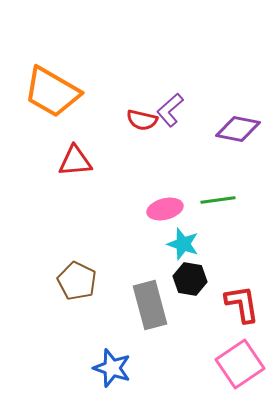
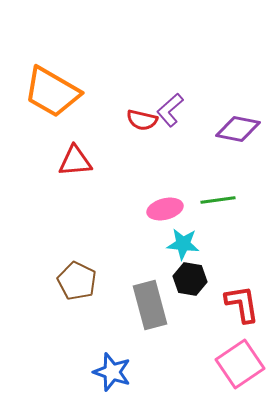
cyan star: rotated 12 degrees counterclockwise
blue star: moved 4 px down
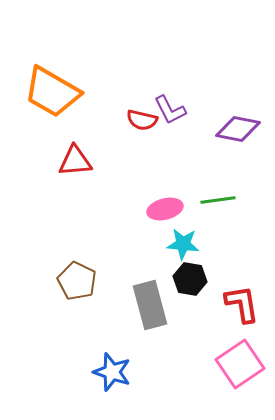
purple L-shape: rotated 76 degrees counterclockwise
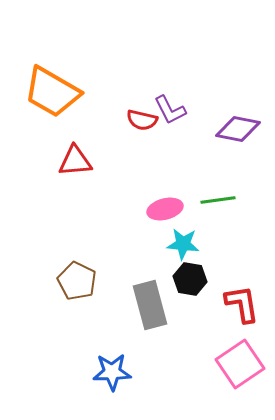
blue star: rotated 21 degrees counterclockwise
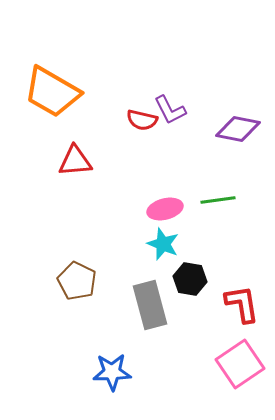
cyan star: moved 20 px left; rotated 16 degrees clockwise
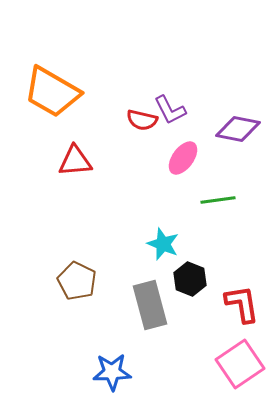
pink ellipse: moved 18 px right, 51 px up; rotated 40 degrees counterclockwise
black hexagon: rotated 12 degrees clockwise
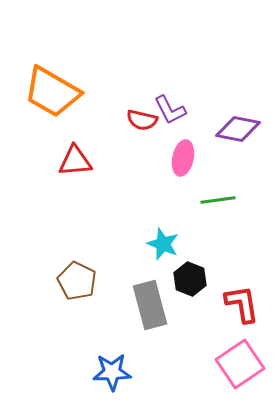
pink ellipse: rotated 24 degrees counterclockwise
